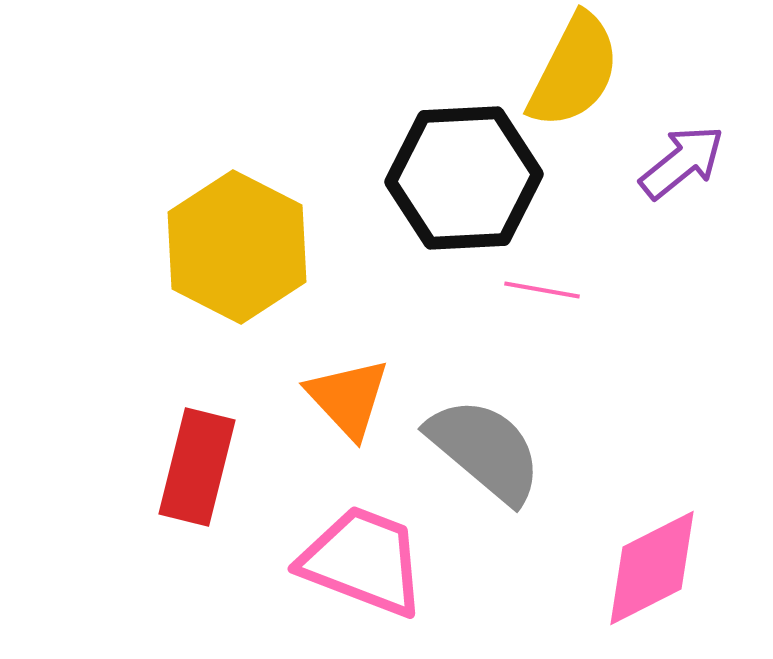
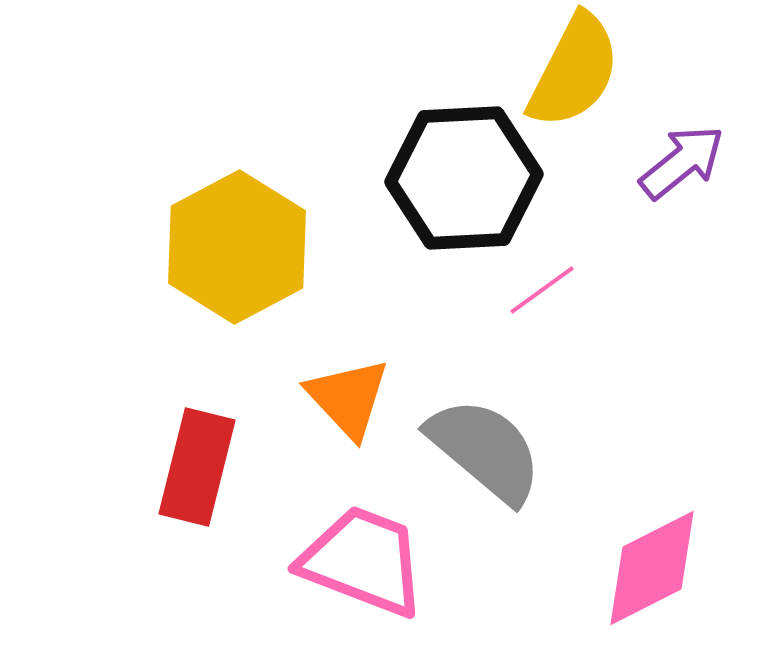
yellow hexagon: rotated 5 degrees clockwise
pink line: rotated 46 degrees counterclockwise
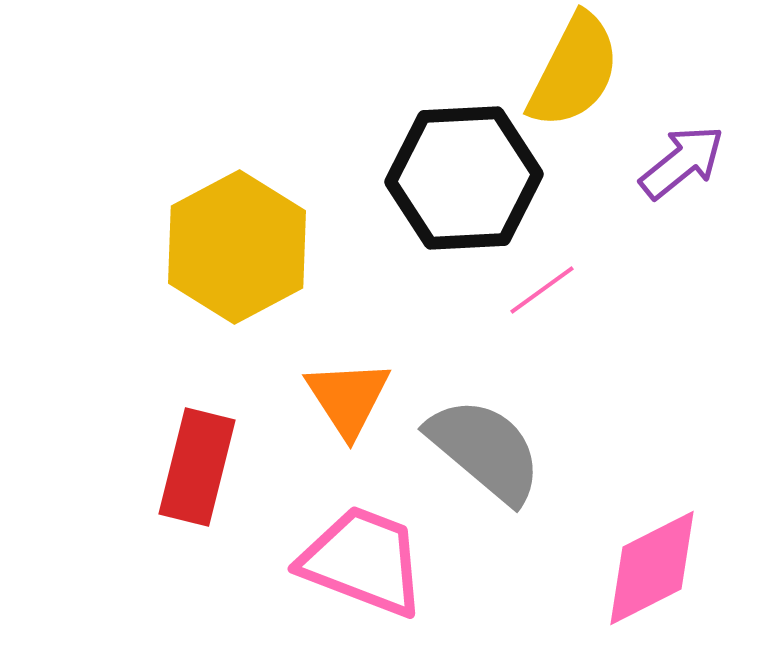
orange triangle: rotated 10 degrees clockwise
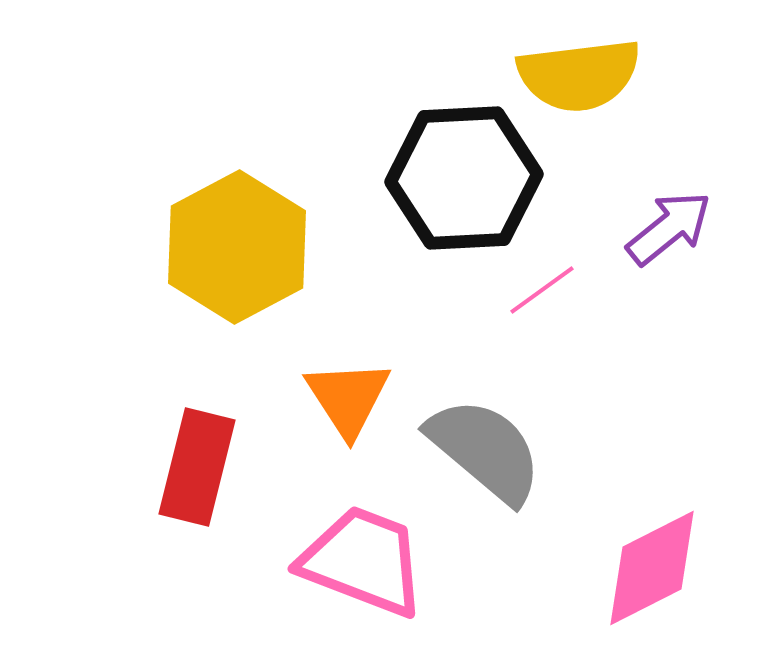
yellow semicircle: moved 5 px right, 4 px down; rotated 56 degrees clockwise
purple arrow: moved 13 px left, 66 px down
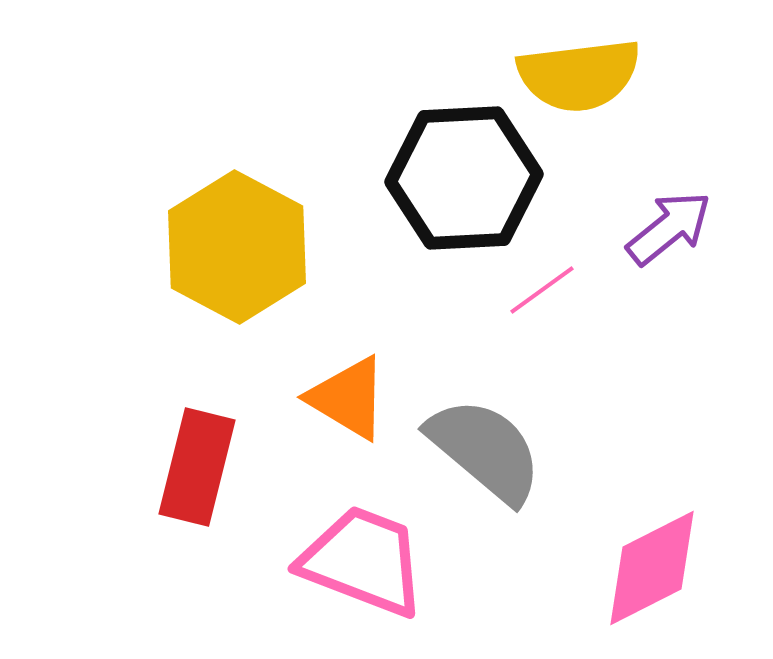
yellow hexagon: rotated 4 degrees counterclockwise
orange triangle: rotated 26 degrees counterclockwise
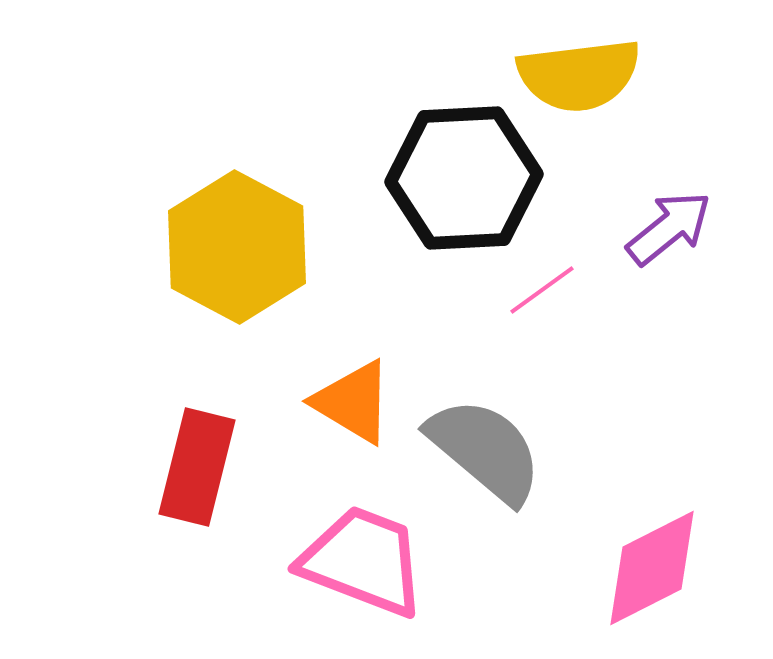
orange triangle: moved 5 px right, 4 px down
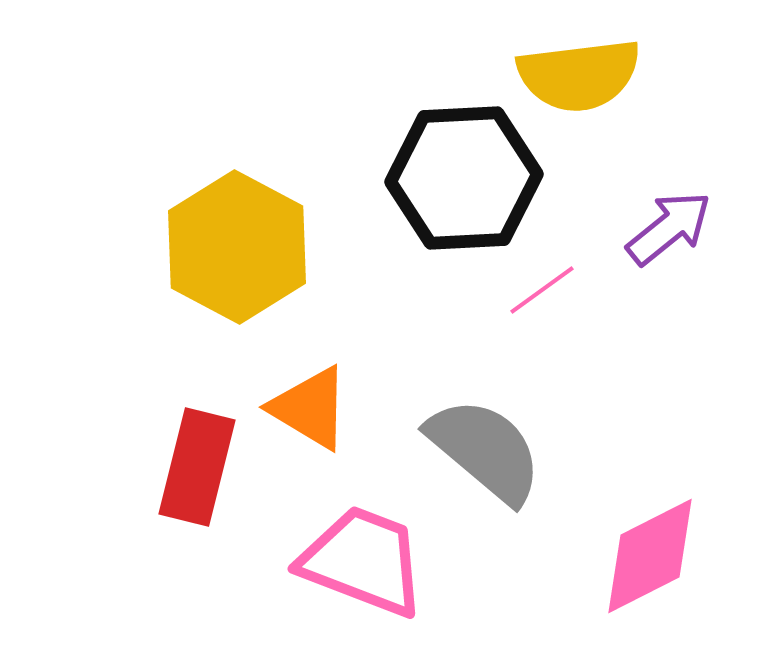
orange triangle: moved 43 px left, 6 px down
pink diamond: moved 2 px left, 12 px up
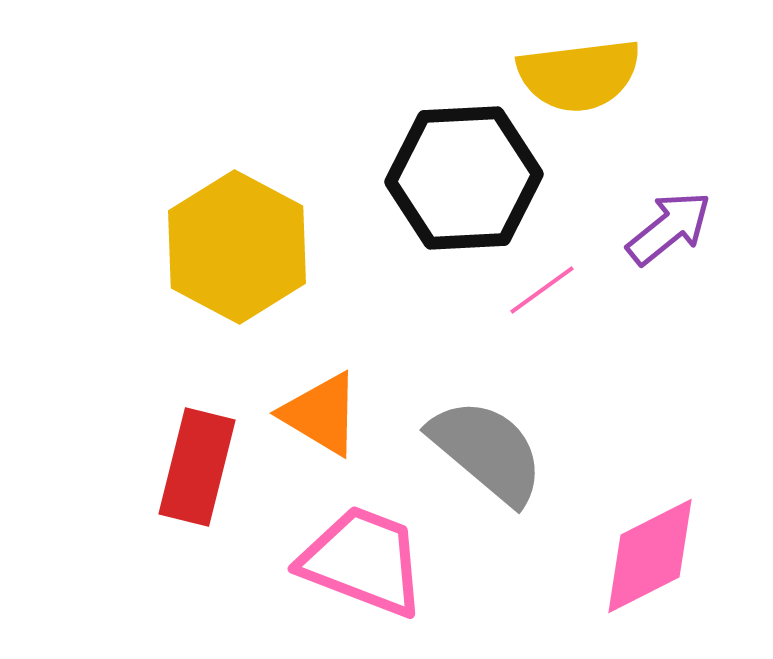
orange triangle: moved 11 px right, 6 px down
gray semicircle: moved 2 px right, 1 px down
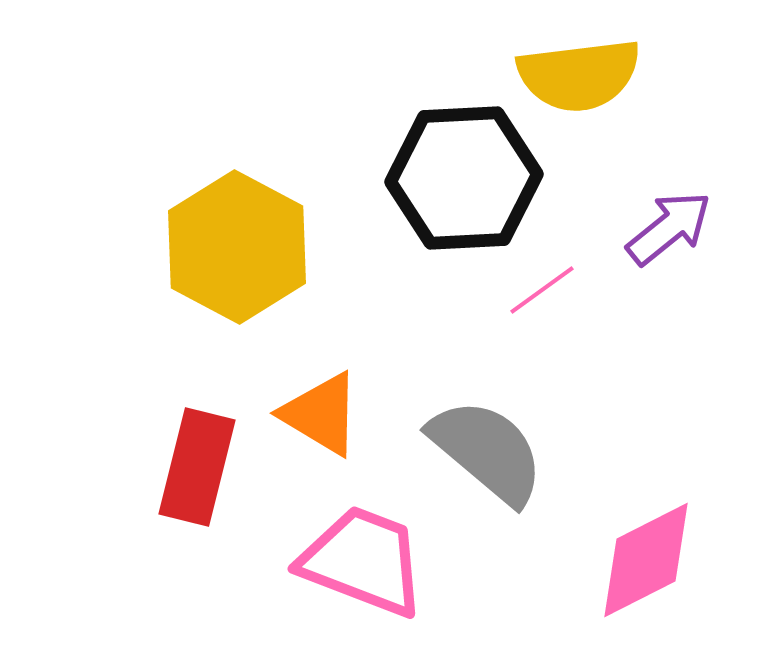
pink diamond: moved 4 px left, 4 px down
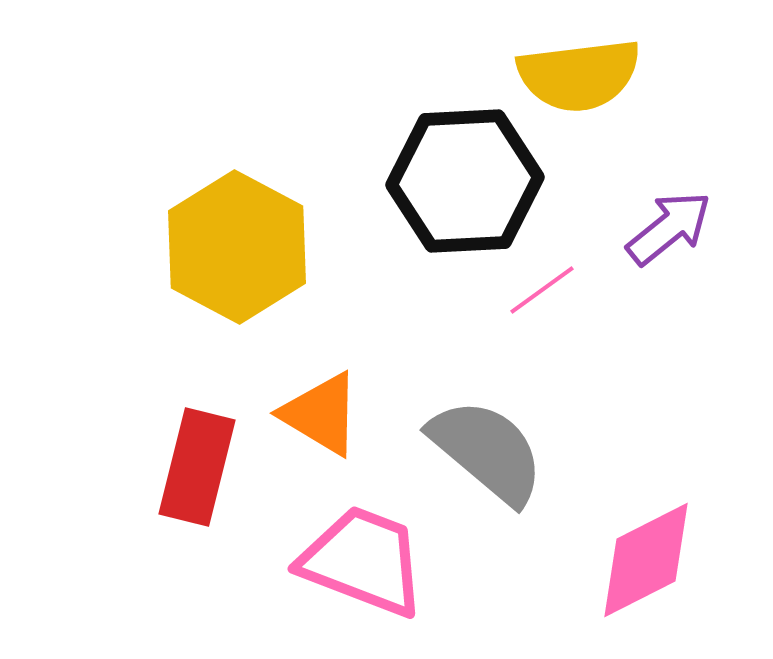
black hexagon: moved 1 px right, 3 px down
